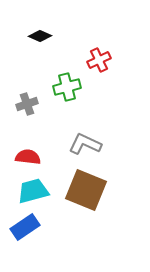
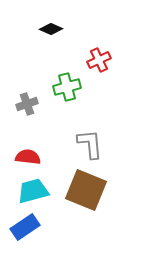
black diamond: moved 11 px right, 7 px up
gray L-shape: moved 5 px right; rotated 60 degrees clockwise
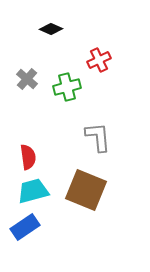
gray cross: moved 25 px up; rotated 30 degrees counterclockwise
gray L-shape: moved 8 px right, 7 px up
red semicircle: rotated 75 degrees clockwise
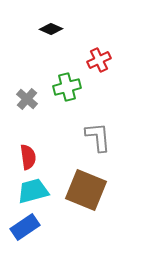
gray cross: moved 20 px down
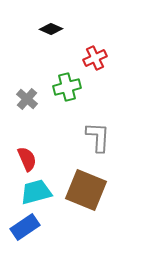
red cross: moved 4 px left, 2 px up
gray L-shape: rotated 8 degrees clockwise
red semicircle: moved 1 px left, 2 px down; rotated 15 degrees counterclockwise
cyan trapezoid: moved 3 px right, 1 px down
